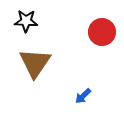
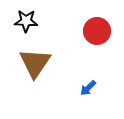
red circle: moved 5 px left, 1 px up
blue arrow: moved 5 px right, 8 px up
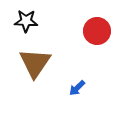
blue arrow: moved 11 px left
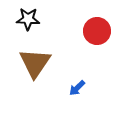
black star: moved 2 px right, 2 px up
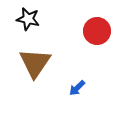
black star: rotated 10 degrees clockwise
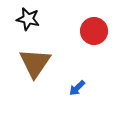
red circle: moved 3 px left
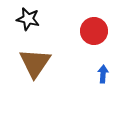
blue arrow: moved 26 px right, 14 px up; rotated 138 degrees clockwise
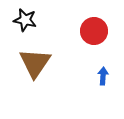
black star: moved 3 px left, 1 px down
blue arrow: moved 2 px down
